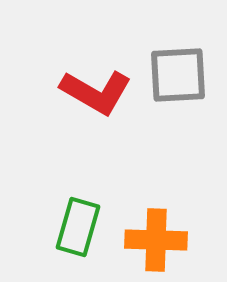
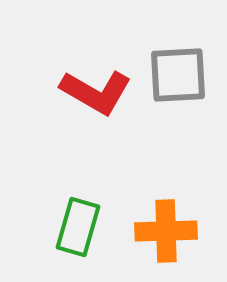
orange cross: moved 10 px right, 9 px up; rotated 4 degrees counterclockwise
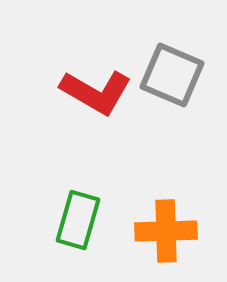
gray square: moved 6 px left; rotated 26 degrees clockwise
green rectangle: moved 7 px up
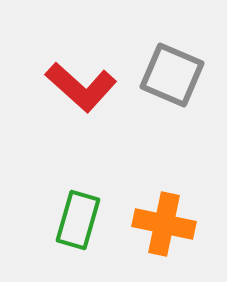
red L-shape: moved 15 px left, 5 px up; rotated 12 degrees clockwise
orange cross: moved 2 px left, 7 px up; rotated 14 degrees clockwise
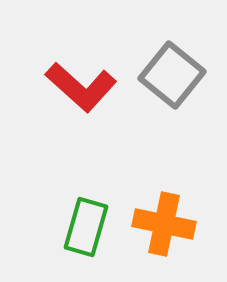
gray square: rotated 16 degrees clockwise
green rectangle: moved 8 px right, 7 px down
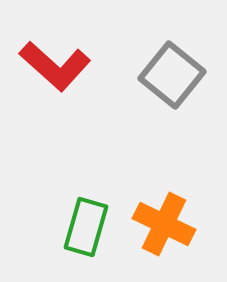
red L-shape: moved 26 px left, 21 px up
orange cross: rotated 14 degrees clockwise
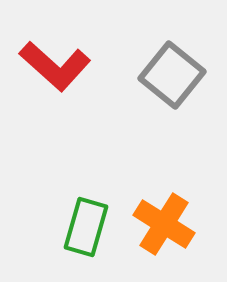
orange cross: rotated 6 degrees clockwise
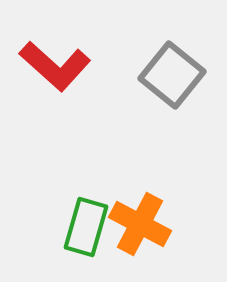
orange cross: moved 24 px left; rotated 4 degrees counterclockwise
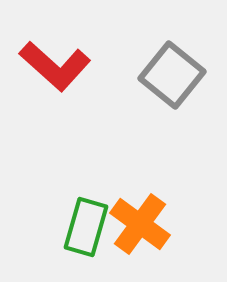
orange cross: rotated 8 degrees clockwise
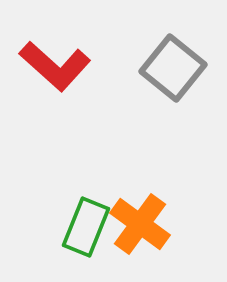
gray square: moved 1 px right, 7 px up
green rectangle: rotated 6 degrees clockwise
